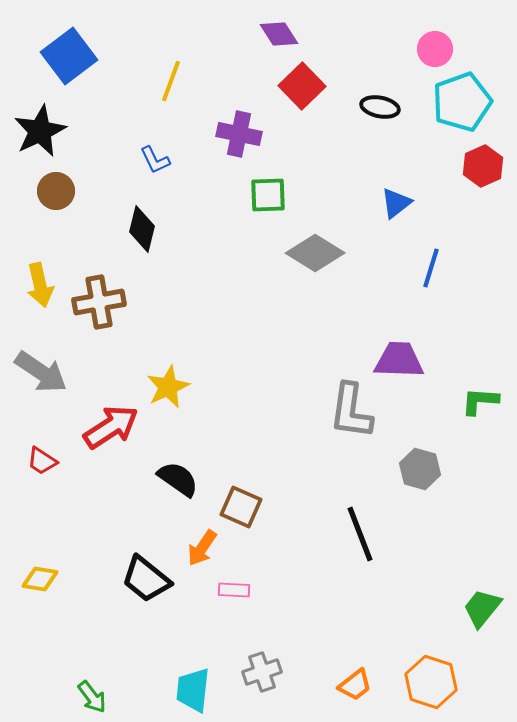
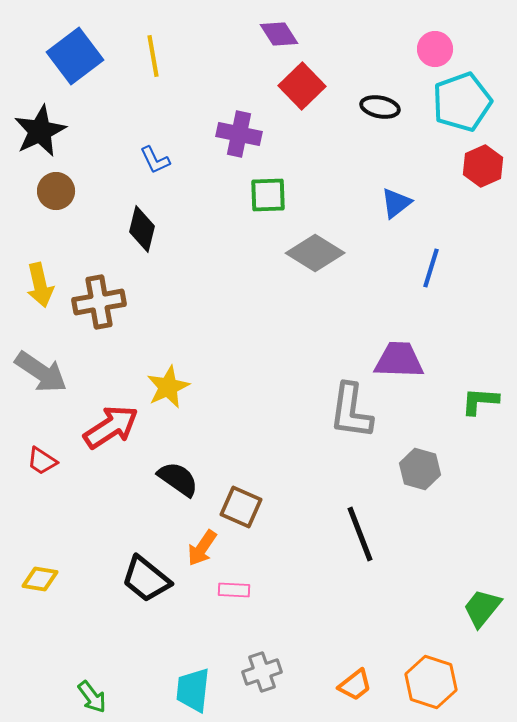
blue square: moved 6 px right
yellow line: moved 18 px left, 25 px up; rotated 30 degrees counterclockwise
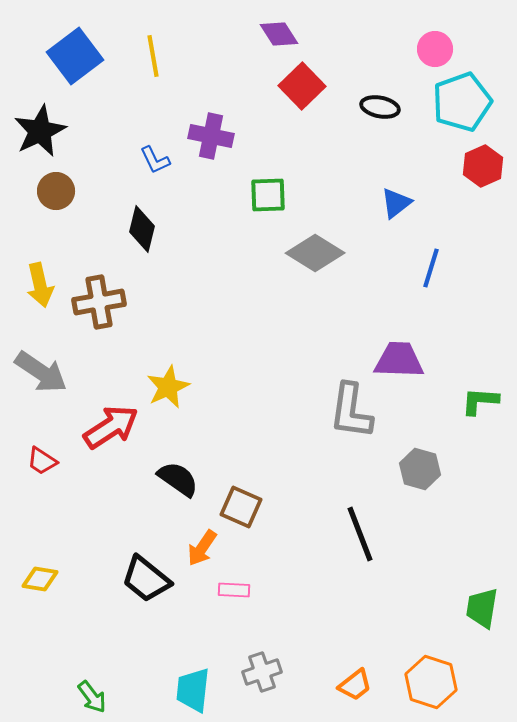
purple cross: moved 28 px left, 2 px down
green trapezoid: rotated 30 degrees counterclockwise
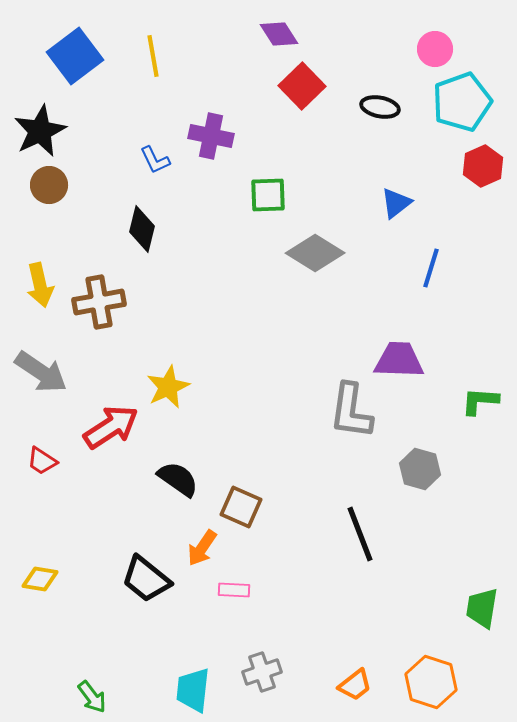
brown circle: moved 7 px left, 6 px up
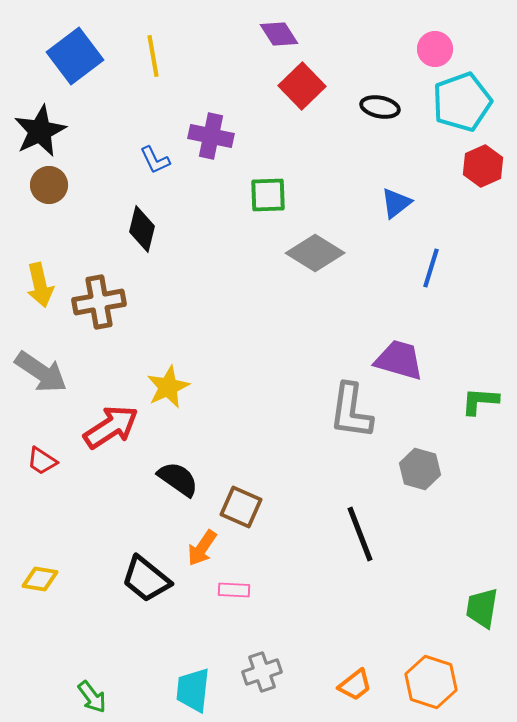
purple trapezoid: rotated 14 degrees clockwise
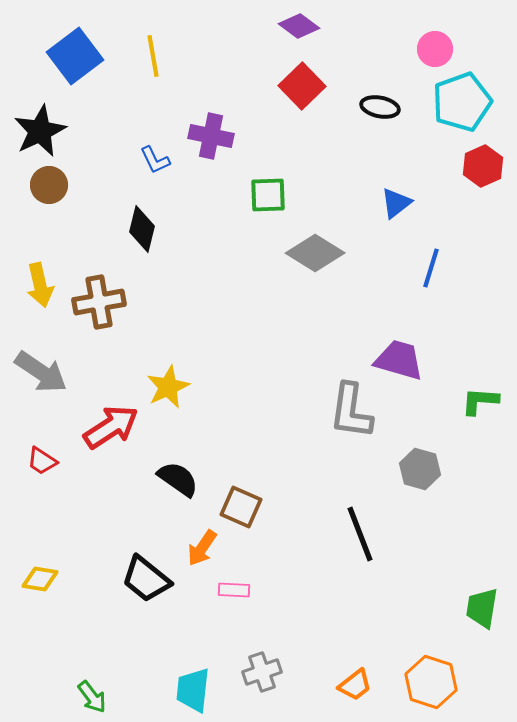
purple diamond: moved 20 px right, 8 px up; rotated 21 degrees counterclockwise
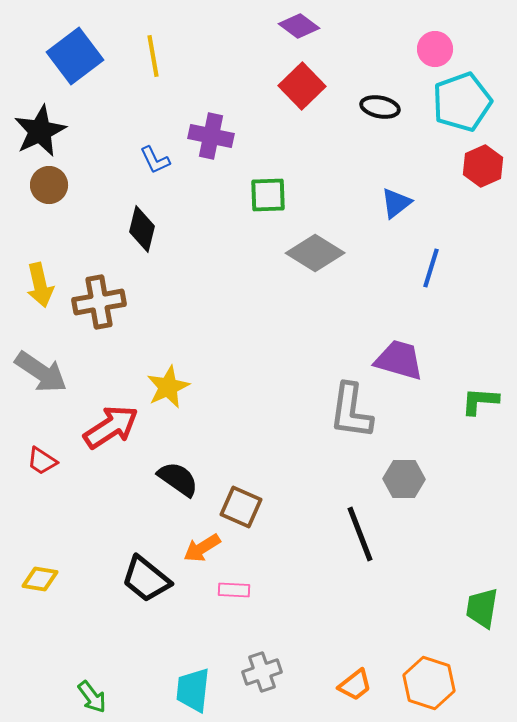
gray hexagon: moved 16 px left, 10 px down; rotated 15 degrees counterclockwise
orange arrow: rotated 24 degrees clockwise
orange hexagon: moved 2 px left, 1 px down
